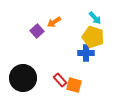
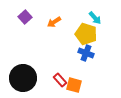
purple square: moved 12 px left, 14 px up
yellow pentagon: moved 7 px left, 3 px up
blue cross: rotated 21 degrees clockwise
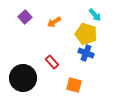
cyan arrow: moved 3 px up
red rectangle: moved 8 px left, 18 px up
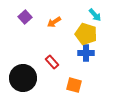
blue cross: rotated 21 degrees counterclockwise
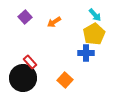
yellow pentagon: moved 8 px right; rotated 25 degrees clockwise
red rectangle: moved 22 px left
orange square: moved 9 px left, 5 px up; rotated 28 degrees clockwise
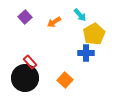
cyan arrow: moved 15 px left
black circle: moved 2 px right
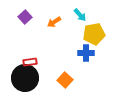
yellow pentagon: rotated 20 degrees clockwise
red rectangle: rotated 56 degrees counterclockwise
